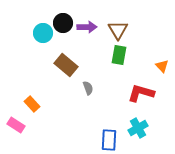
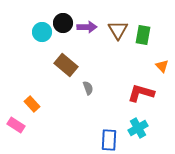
cyan circle: moved 1 px left, 1 px up
green rectangle: moved 24 px right, 20 px up
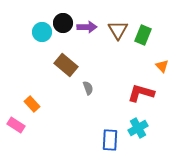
green rectangle: rotated 12 degrees clockwise
blue rectangle: moved 1 px right
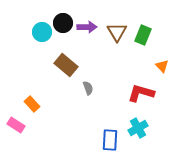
brown triangle: moved 1 px left, 2 px down
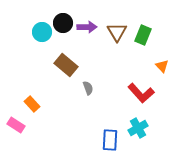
red L-shape: rotated 148 degrees counterclockwise
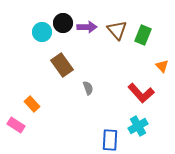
brown triangle: moved 2 px up; rotated 10 degrees counterclockwise
brown rectangle: moved 4 px left; rotated 15 degrees clockwise
cyan cross: moved 2 px up
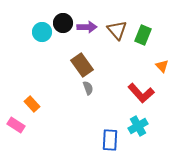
brown rectangle: moved 20 px right
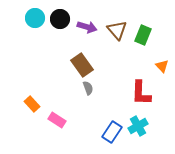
black circle: moved 3 px left, 4 px up
purple arrow: rotated 18 degrees clockwise
cyan circle: moved 7 px left, 14 px up
red L-shape: rotated 44 degrees clockwise
pink rectangle: moved 41 px right, 5 px up
blue rectangle: moved 2 px right, 8 px up; rotated 30 degrees clockwise
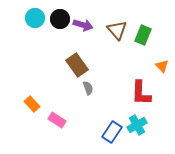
purple arrow: moved 4 px left, 2 px up
brown rectangle: moved 5 px left
cyan cross: moved 1 px left, 1 px up
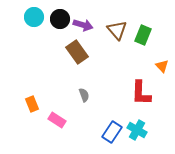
cyan circle: moved 1 px left, 1 px up
brown rectangle: moved 13 px up
gray semicircle: moved 4 px left, 7 px down
orange rectangle: rotated 21 degrees clockwise
cyan cross: moved 5 px down; rotated 30 degrees counterclockwise
